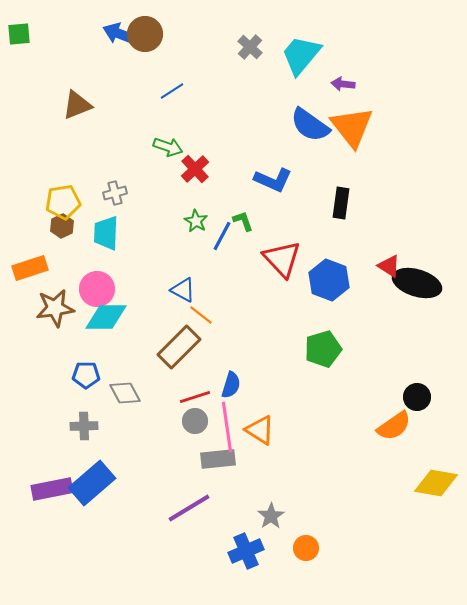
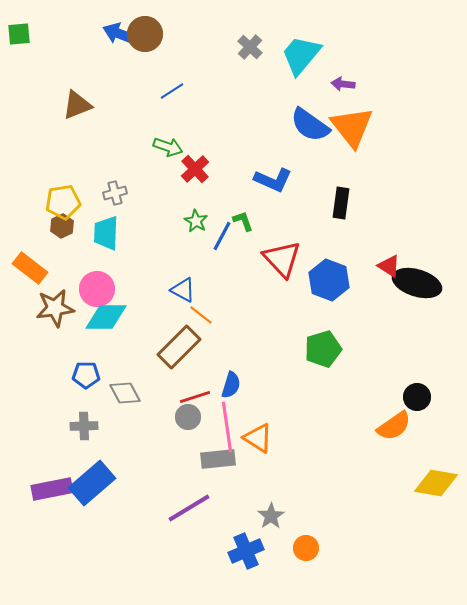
orange rectangle at (30, 268): rotated 56 degrees clockwise
gray circle at (195, 421): moved 7 px left, 4 px up
orange triangle at (260, 430): moved 2 px left, 8 px down
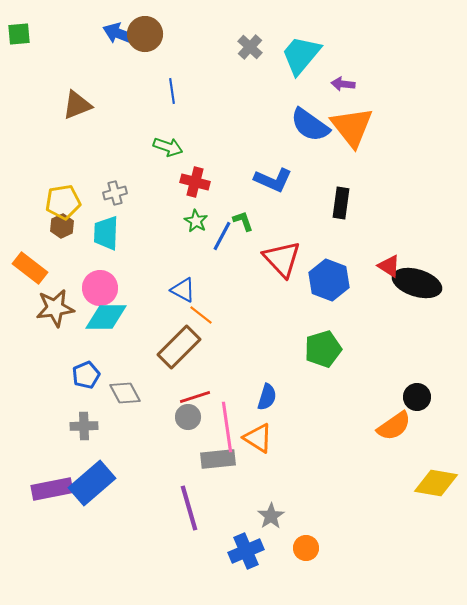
blue line at (172, 91): rotated 65 degrees counterclockwise
red cross at (195, 169): moved 13 px down; rotated 32 degrees counterclockwise
pink circle at (97, 289): moved 3 px right, 1 px up
blue pentagon at (86, 375): rotated 24 degrees counterclockwise
blue semicircle at (231, 385): moved 36 px right, 12 px down
purple line at (189, 508): rotated 75 degrees counterclockwise
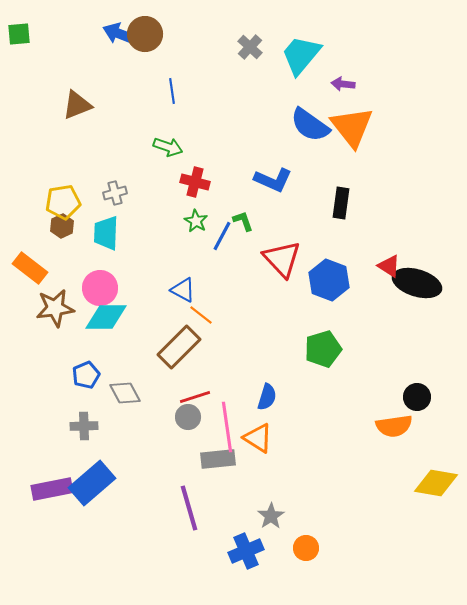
orange semicircle at (394, 426): rotated 27 degrees clockwise
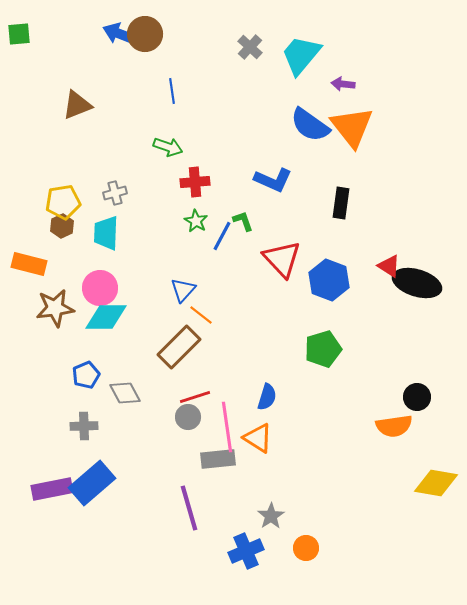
red cross at (195, 182): rotated 20 degrees counterclockwise
orange rectangle at (30, 268): moved 1 px left, 4 px up; rotated 24 degrees counterclockwise
blue triangle at (183, 290): rotated 44 degrees clockwise
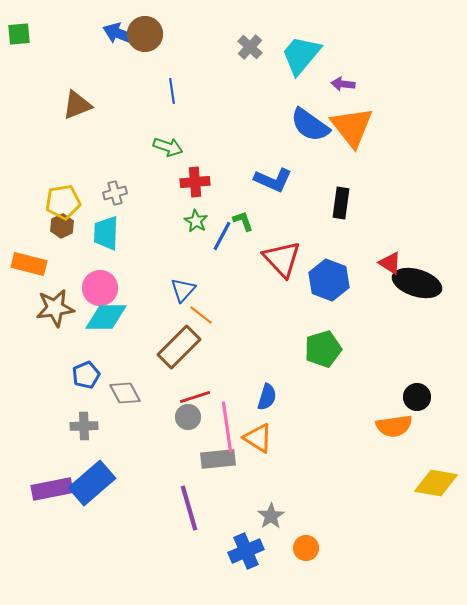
red triangle at (389, 266): moved 1 px right, 3 px up
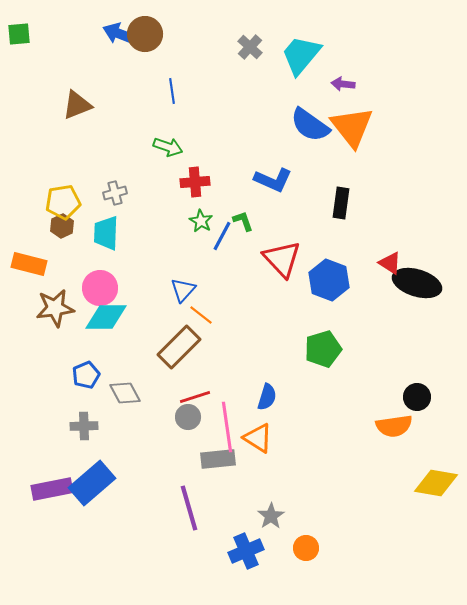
green star at (196, 221): moved 5 px right
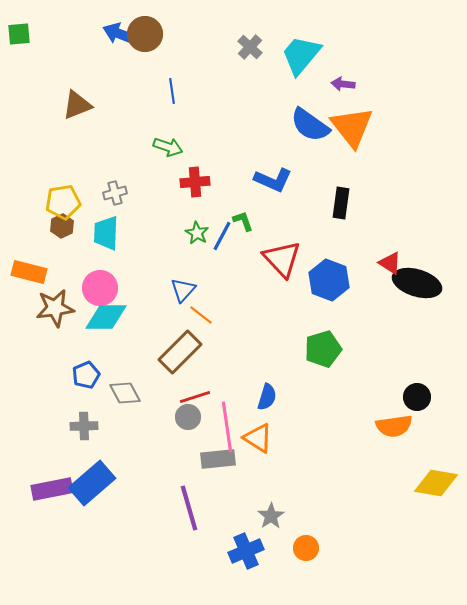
green star at (201, 221): moved 4 px left, 12 px down
orange rectangle at (29, 264): moved 8 px down
brown rectangle at (179, 347): moved 1 px right, 5 px down
